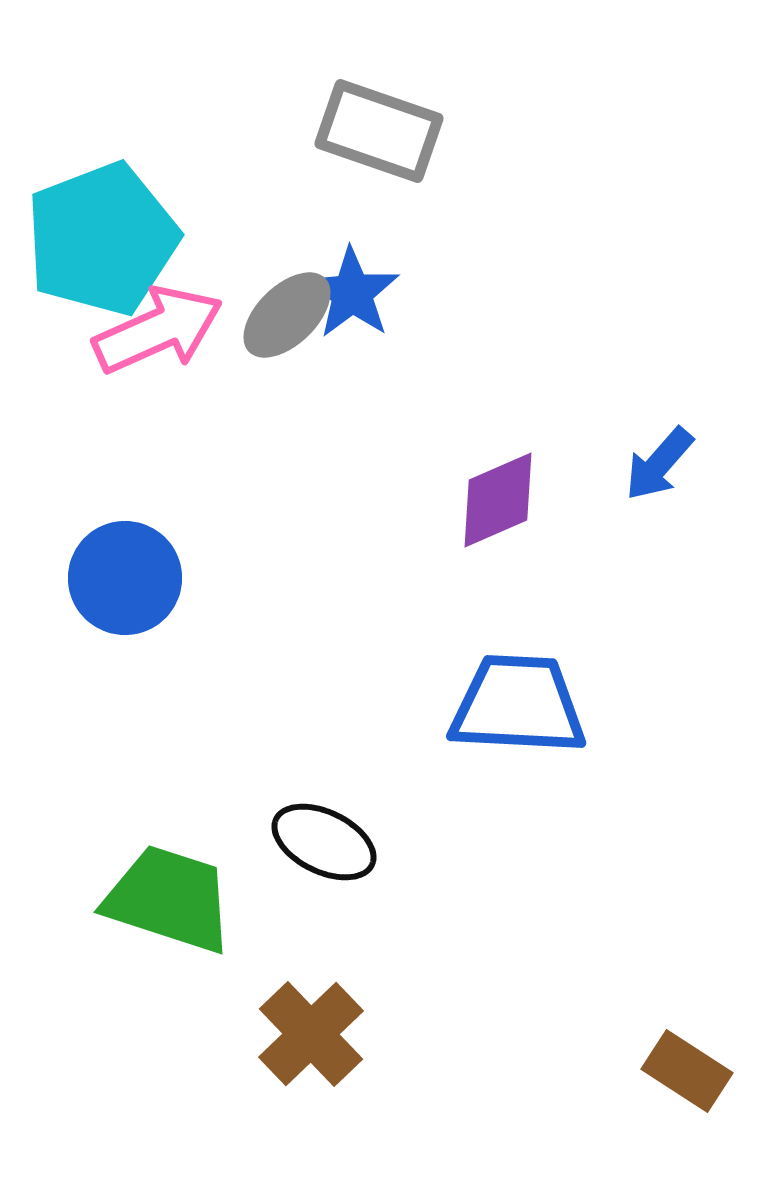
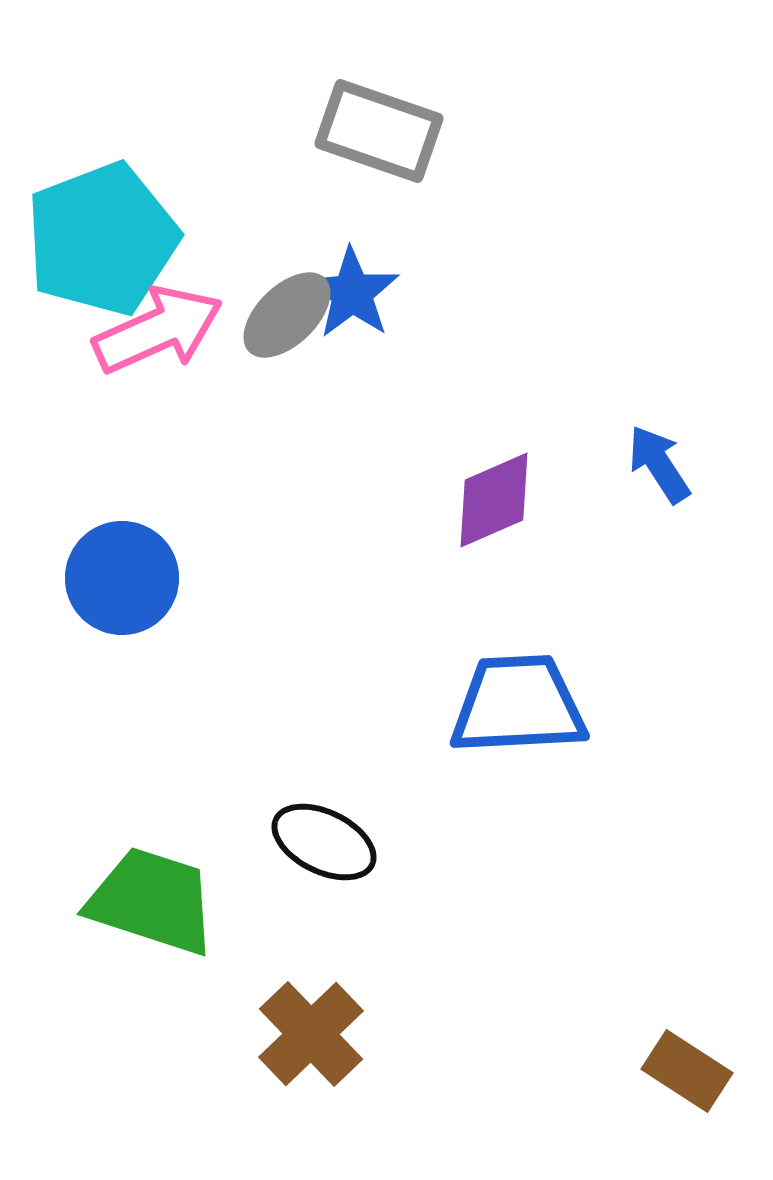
blue arrow: rotated 106 degrees clockwise
purple diamond: moved 4 px left
blue circle: moved 3 px left
blue trapezoid: rotated 6 degrees counterclockwise
green trapezoid: moved 17 px left, 2 px down
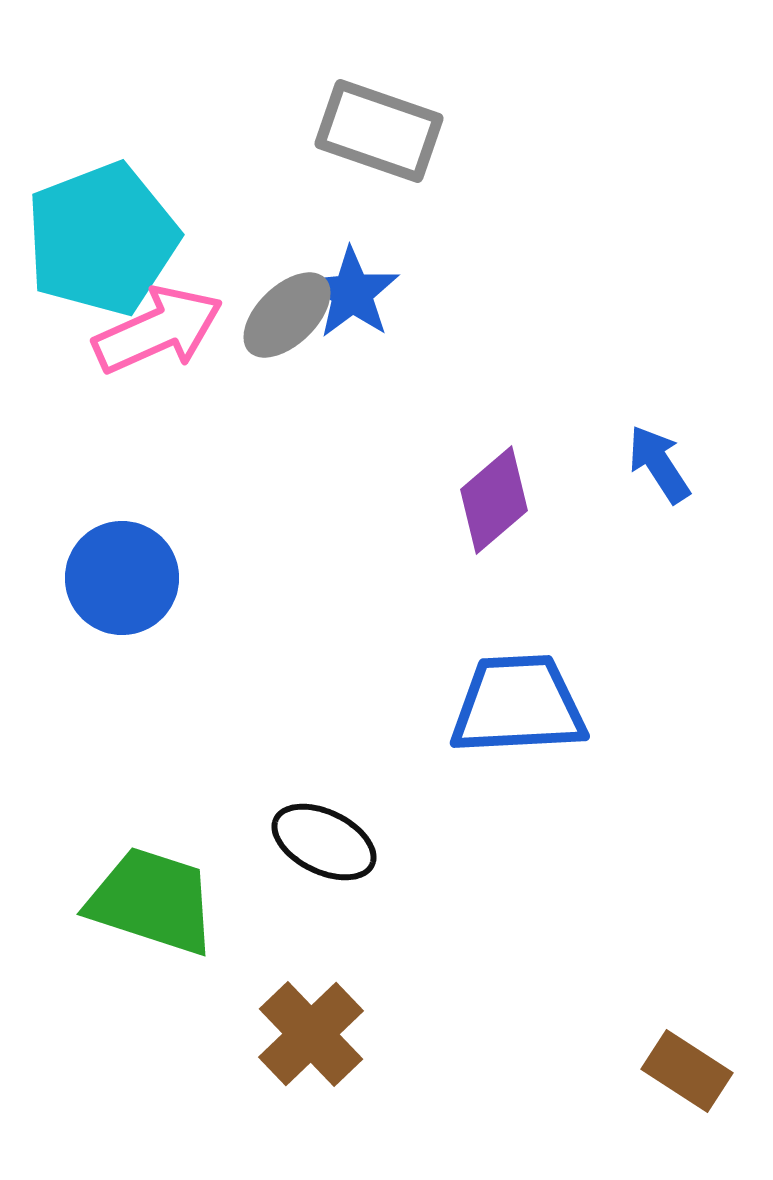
purple diamond: rotated 17 degrees counterclockwise
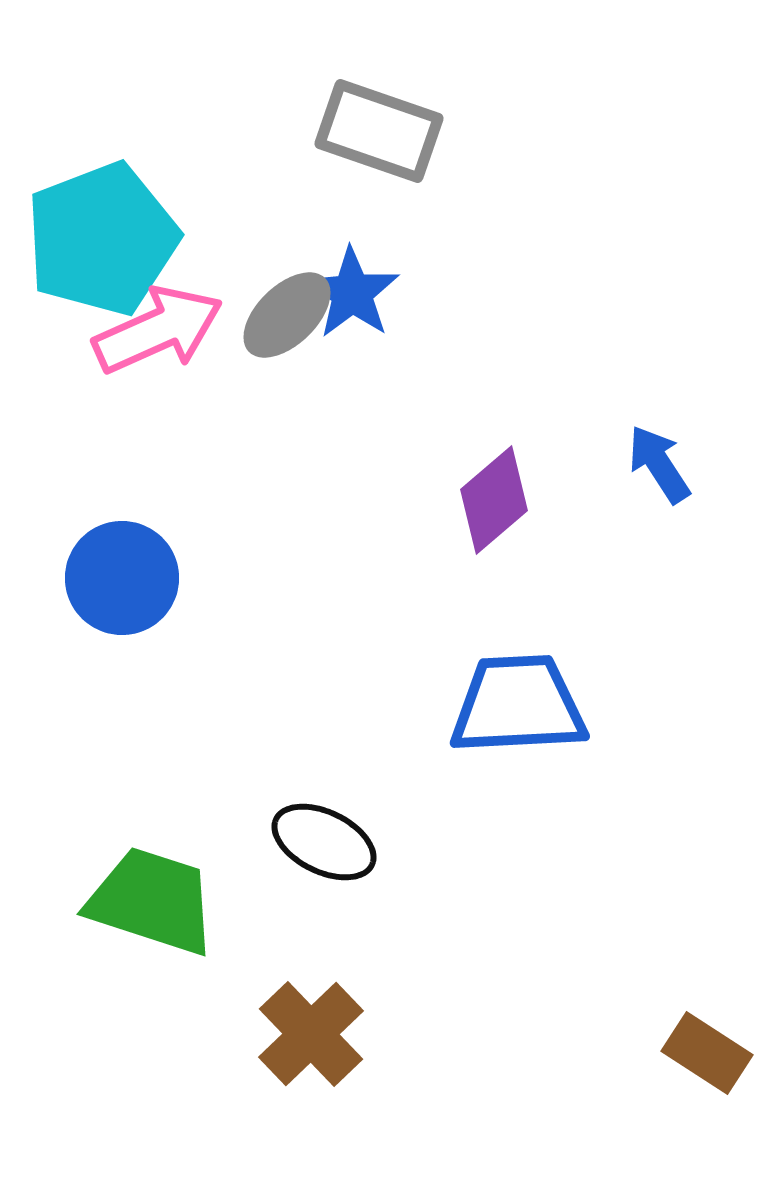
brown rectangle: moved 20 px right, 18 px up
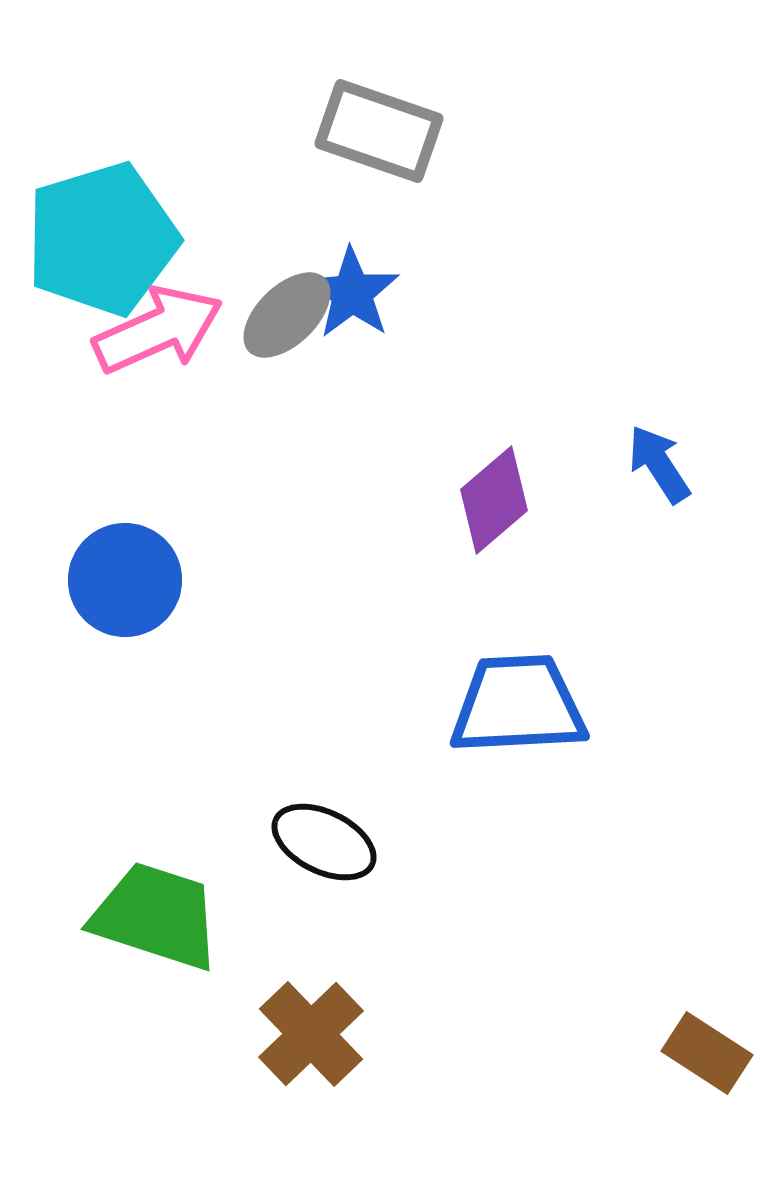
cyan pentagon: rotated 4 degrees clockwise
blue circle: moved 3 px right, 2 px down
green trapezoid: moved 4 px right, 15 px down
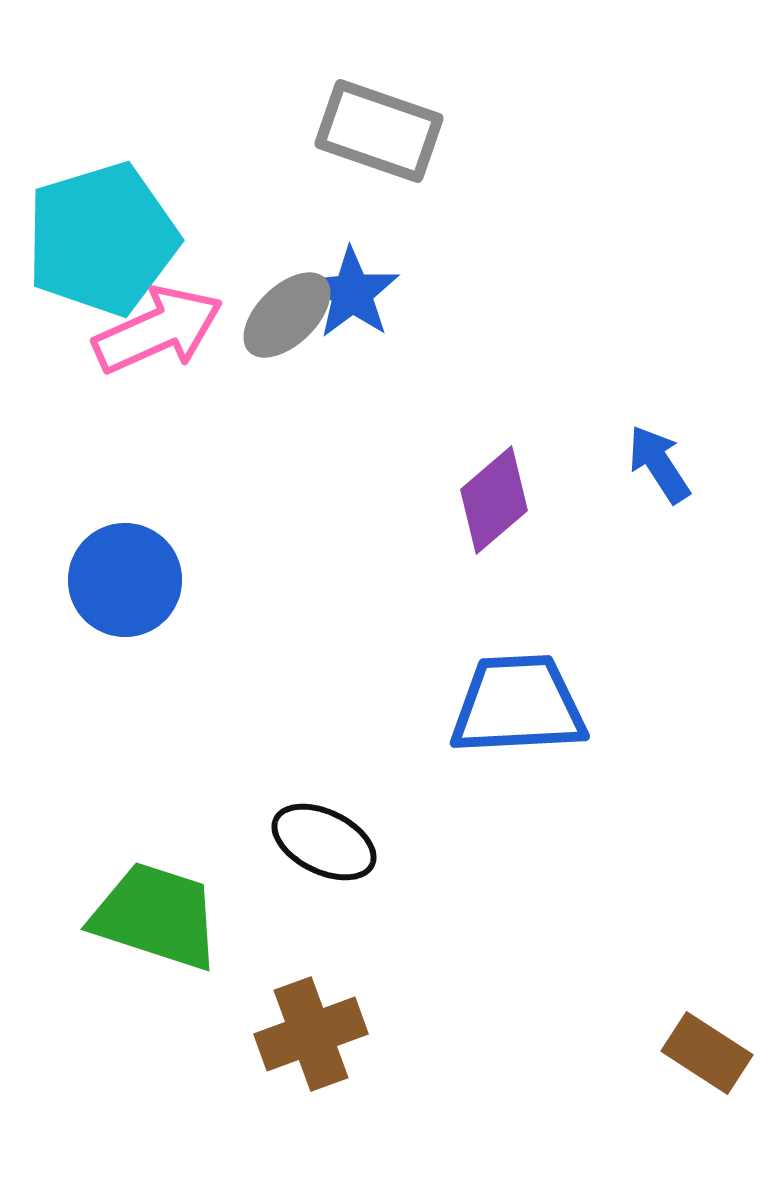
brown cross: rotated 24 degrees clockwise
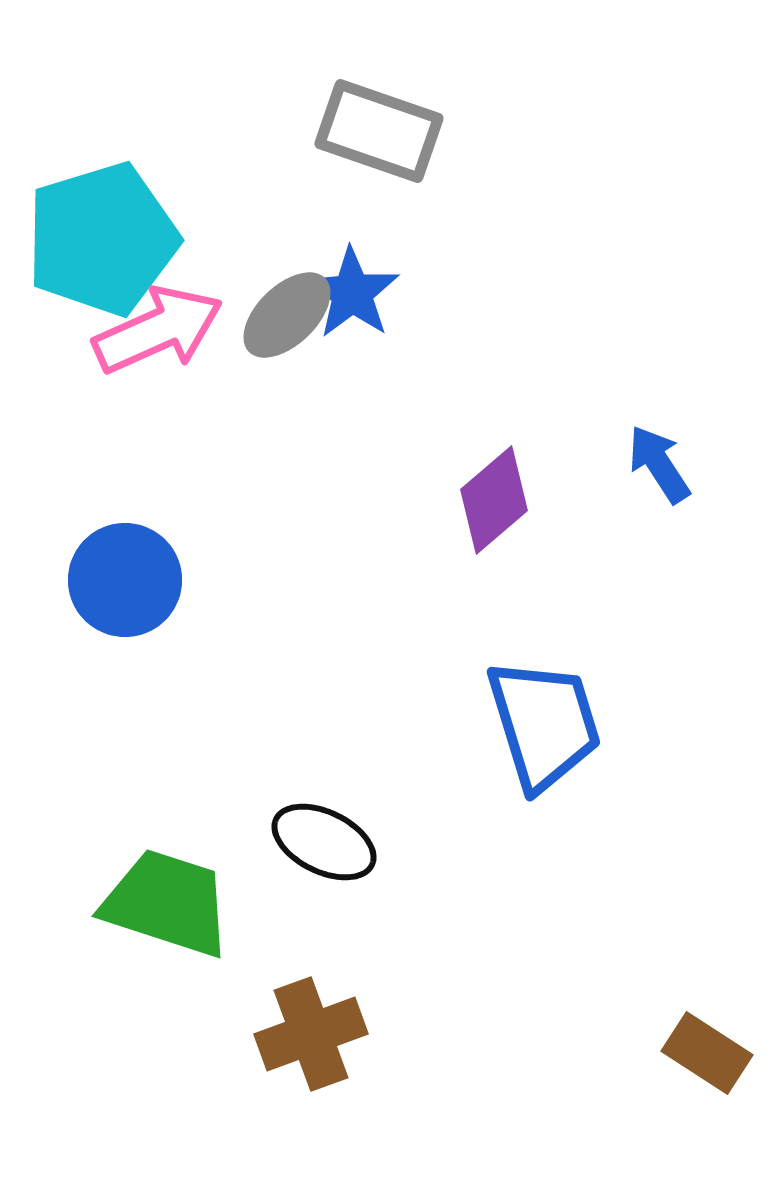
blue trapezoid: moved 26 px right, 19 px down; rotated 76 degrees clockwise
green trapezoid: moved 11 px right, 13 px up
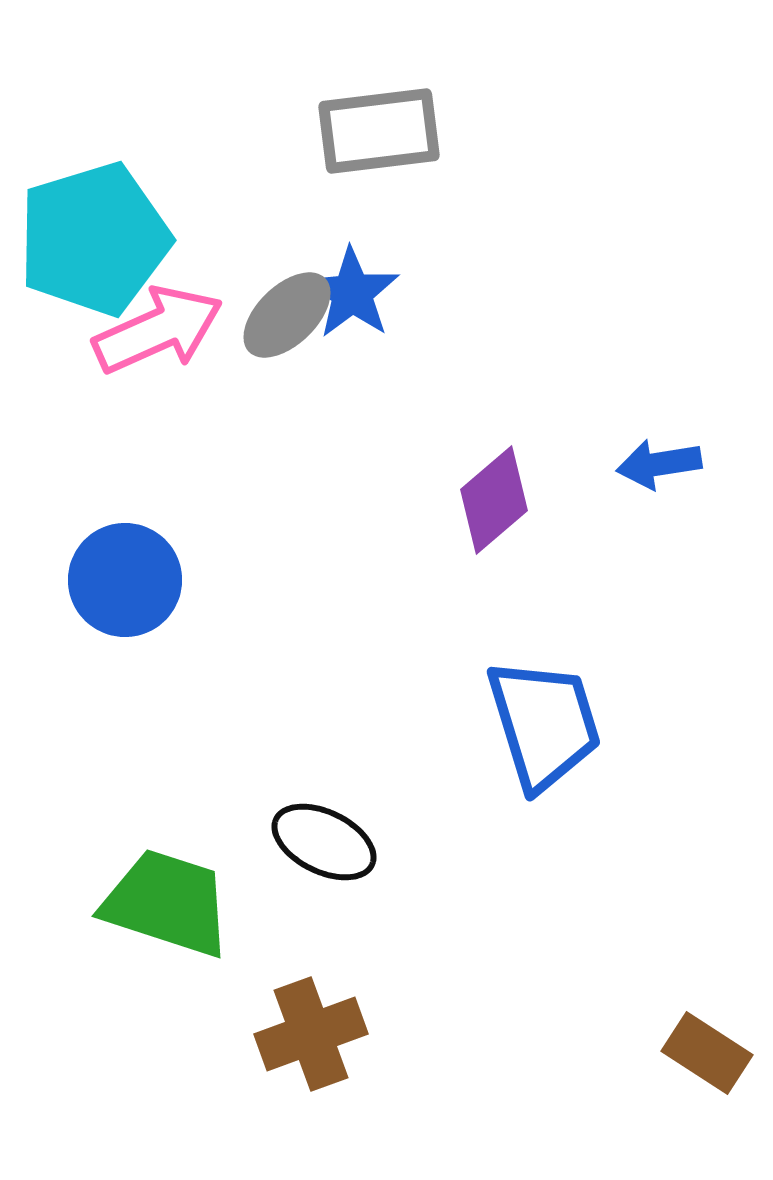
gray rectangle: rotated 26 degrees counterclockwise
cyan pentagon: moved 8 px left
blue arrow: rotated 66 degrees counterclockwise
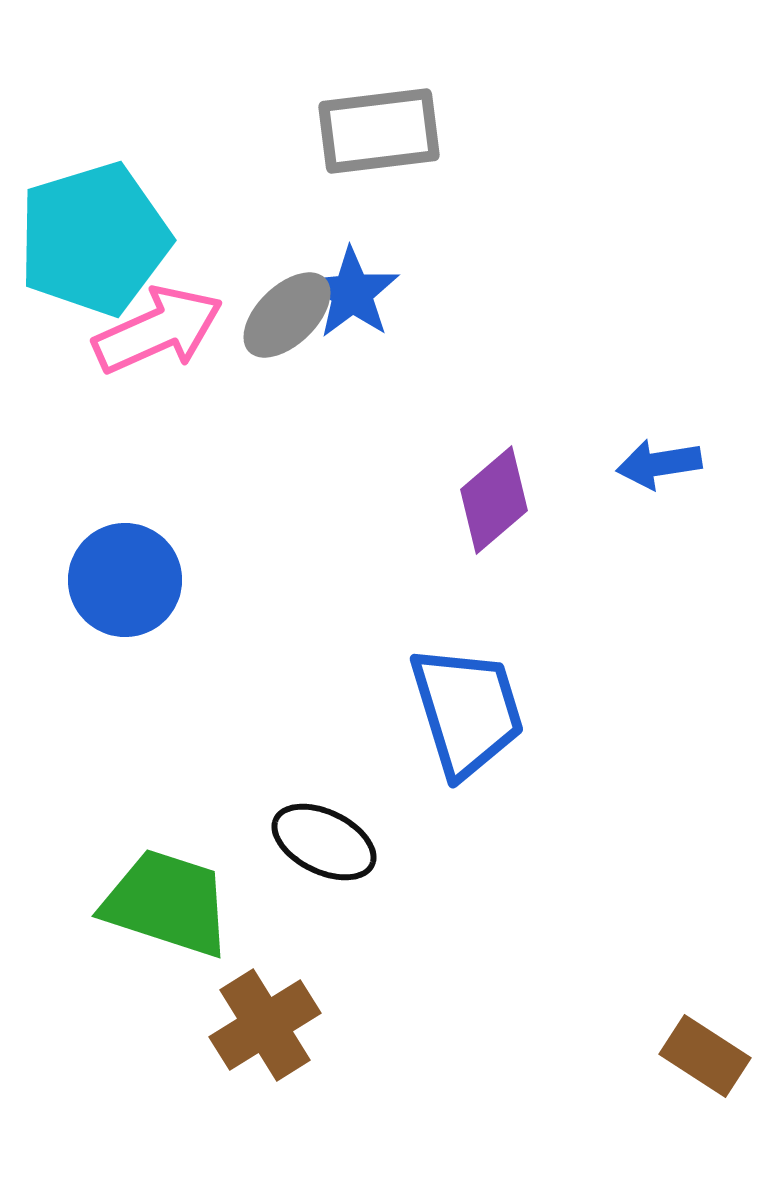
blue trapezoid: moved 77 px left, 13 px up
brown cross: moved 46 px left, 9 px up; rotated 12 degrees counterclockwise
brown rectangle: moved 2 px left, 3 px down
